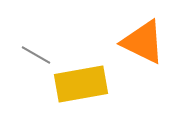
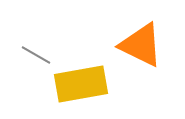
orange triangle: moved 2 px left, 3 px down
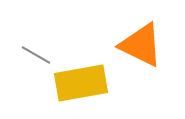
yellow rectangle: moved 1 px up
